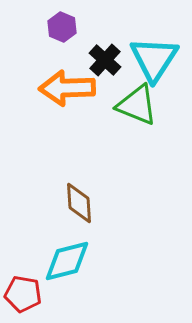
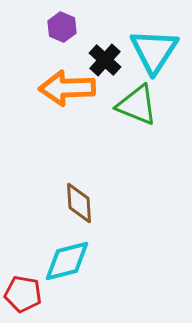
cyan triangle: moved 8 px up
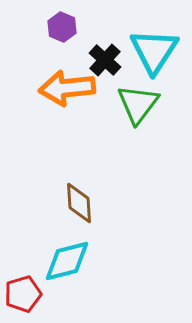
orange arrow: rotated 4 degrees counterclockwise
green triangle: moved 1 px right, 1 px up; rotated 45 degrees clockwise
red pentagon: rotated 27 degrees counterclockwise
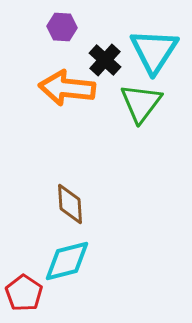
purple hexagon: rotated 20 degrees counterclockwise
orange arrow: rotated 12 degrees clockwise
green triangle: moved 3 px right, 1 px up
brown diamond: moved 9 px left, 1 px down
red pentagon: moved 1 px right, 1 px up; rotated 21 degrees counterclockwise
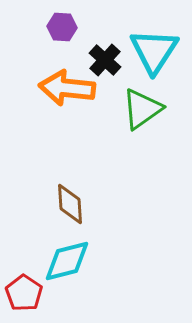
green triangle: moved 1 px right, 6 px down; rotated 18 degrees clockwise
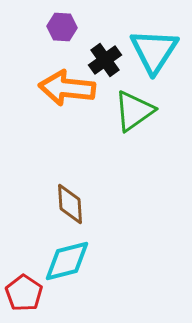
black cross: rotated 12 degrees clockwise
green triangle: moved 8 px left, 2 px down
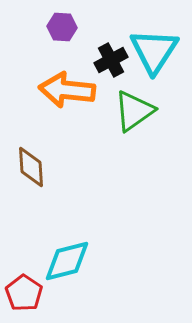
black cross: moved 6 px right; rotated 8 degrees clockwise
orange arrow: moved 2 px down
brown diamond: moved 39 px left, 37 px up
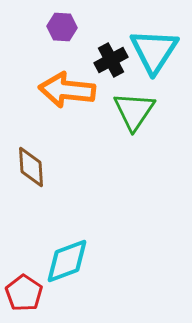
green triangle: rotated 21 degrees counterclockwise
cyan diamond: rotated 6 degrees counterclockwise
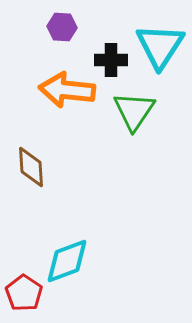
cyan triangle: moved 6 px right, 5 px up
black cross: rotated 28 degrees clockwise
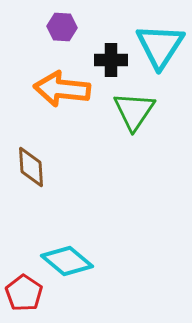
orange arrow: moved 5 px left, 1 px up
cyan diamond: rotated 60 degrees clockwise
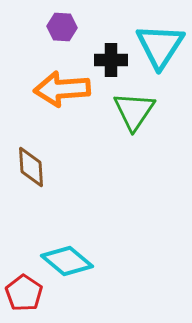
orange arrow: rotated 10 degrees counterclockwise
